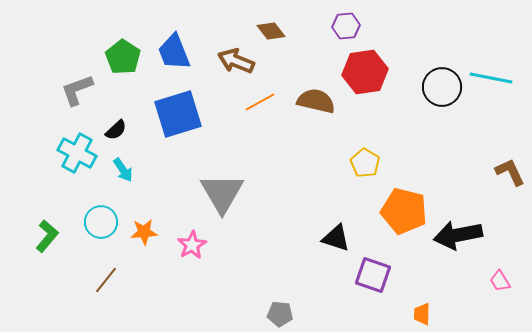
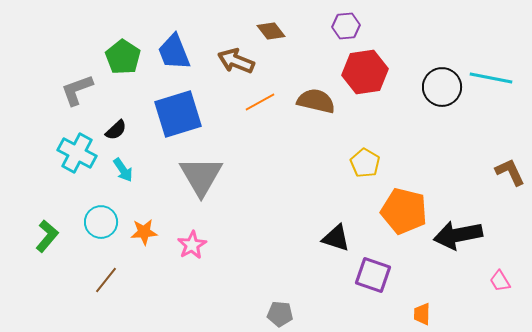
gray triangle: moved 21 px left, 17 px up
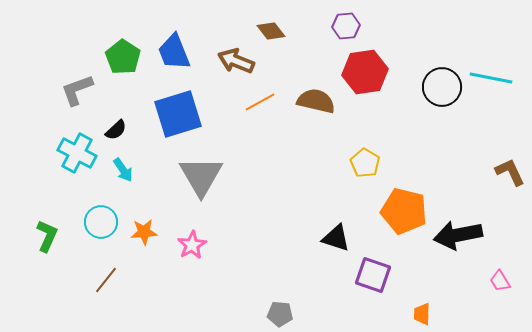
green L-shape: rotated 16 degrees counterclockwise
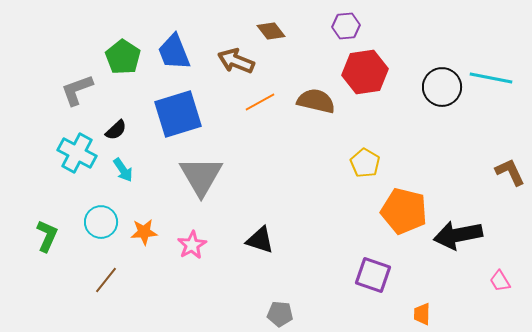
black triangle: moved 76 px left, 2 px down
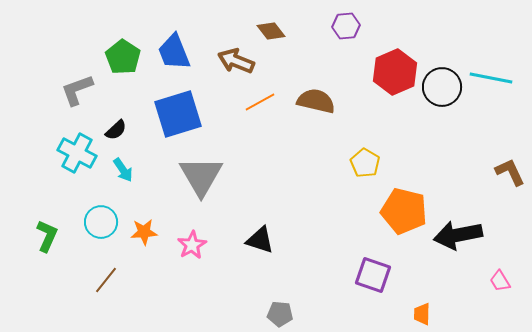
red hexagon: moved 30 px right; rotated 15 degrees counterclockwise
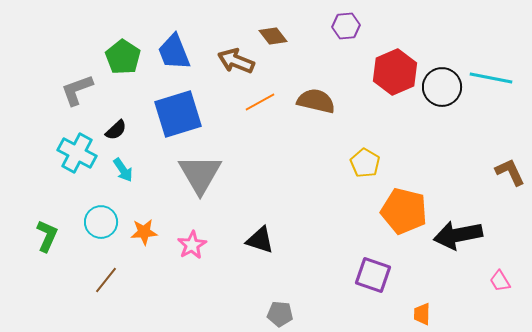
brown diamond: moved 2 px right, 5 px down
gray triangle: moved 1 px left, 2 px up
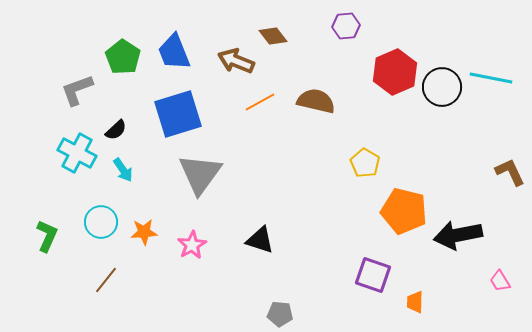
gray triangle: rotated 6 degrees clockwise
orange trapezoid: moved 7 px left, 12 px up
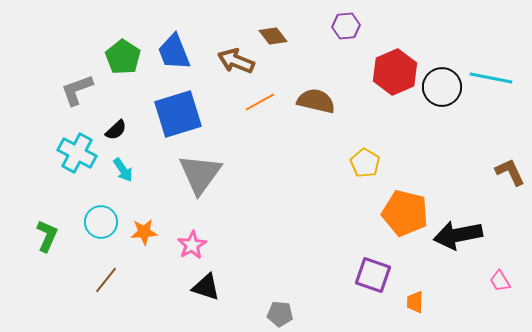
orange pentagon: moved 1 px right, 2 px down
black triangle: moved 54 px left, 47 px down
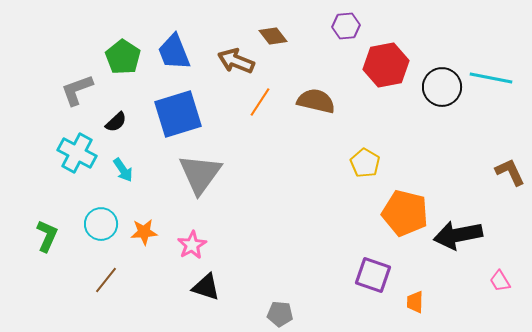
red hexagon: moved 9 px left, 7 px up; rotated 12 degrees clockwise
orange line: rotated 28 degrees counterclockwise
black semicircle: moved 8 px up
cyan circle: moved 2 px down
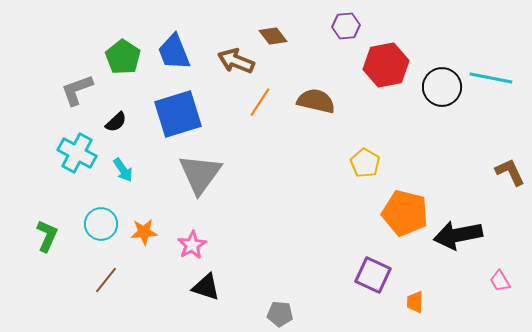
purple square: rotated 6 degrees clockwise
